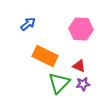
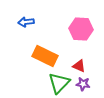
blue arrow: moved 2 px left, 2 px up; rotated 147 degrees counterclockwise
purple star: rotated 16 degrees clockwise
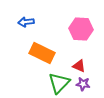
orange rectangle: moved 3 px left, 3 px up
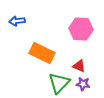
blue arrow: moved 9 px left, 1 px up
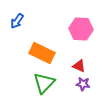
blue arrow: rotated 49 degrees counterclockwise
green triangle: moved 15 px left
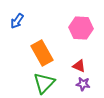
pink hexagon: moved 1 px up
orange rectangle: rotated 35 degrees clockwise
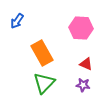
red triangle: moved 7 px right, 2 px up
purple star: moved 1 px down
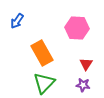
pink hexagon: moved 4 px left
red triangle: rotated 40 degrees clockwise
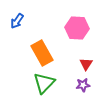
purple star: rotated 16 degrees counterclockwise
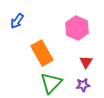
pink hexagon: rotated 20 degrees clockwise
red triangle: moved 2 px up
green triangle: moved 7 px right
